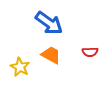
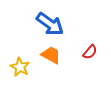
blue arrow: moved 1 px right, 1 px down
red semicircle: rotated 49 degrees counterclockwise
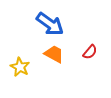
orange trapezoid: moved 3 px right, 1 px up
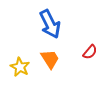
blue arrow: rotated 28 degrees clockwise
orange trapezoid: moved 4 px left, 5 px down; rotated 30 degrees clockwise
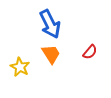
orange trapezoid: moved 1 px right, 5 px up
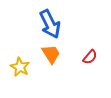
red semicircle: moved 5 px down
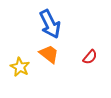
orange trapezoid: moved 2 px left; rotated 20 degrees counterclockwise
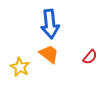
blue arrow: rotated 20 degrees clockwise
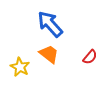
blue arrow: rotated 144 degrees clockwise
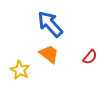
yellow star: moved 3 px down
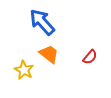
blue arrow: moved 8 px left, 2 px up
yellow star: moved 4 px right
